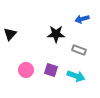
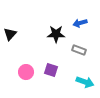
blue arrow: moved 2 px left, 4 px down
pink circle: moved 2 px down
cyan arrow: moved 9 px right, 6 px down
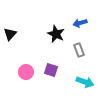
black star: rotated 24 degrees clockwise
gray rectangle: rotated 48 degrees clockwise
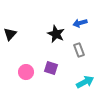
purple square: moved 2 px up
cyan arrow: rotated 48 degrees counterclockwise
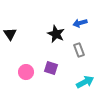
black triangle: rotated 16 degrees counterclockwise
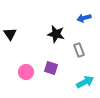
blue arrow: moved 4 px right, 5 px up
black star: rotated 12 degrees counterclockwise
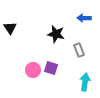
blue arrow: rotated 16 degrees clockwise
black triangle: moved 6 px up
pink circle: moved 7 px right, 2 px up
cyan arrow: rotated 54 degrees counterclockwise
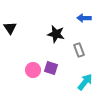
cyan arrow: rotated 30 degrees clockwise
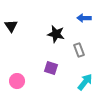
black triangle: moved 1 px right, 2 px up
pink circle: moved 16 px left, 11 px down
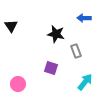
gray rectangle: moved 3 px left, 1 px down
pink circle: moved 1 px right, 3 px down
